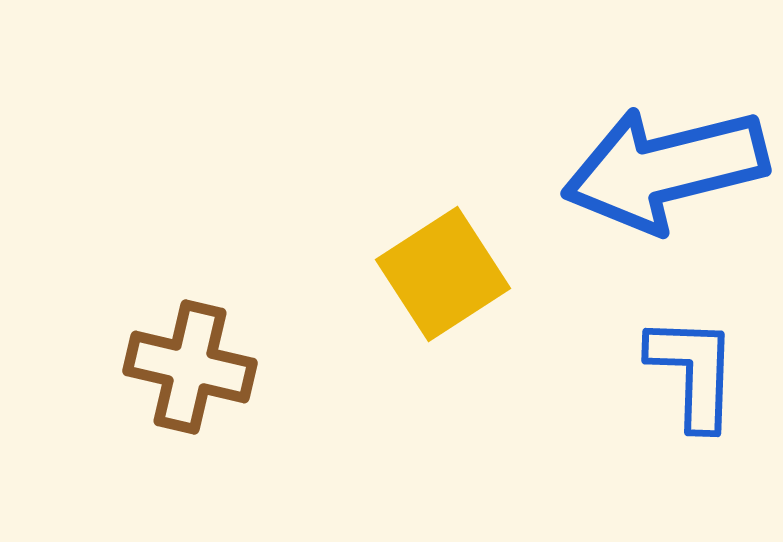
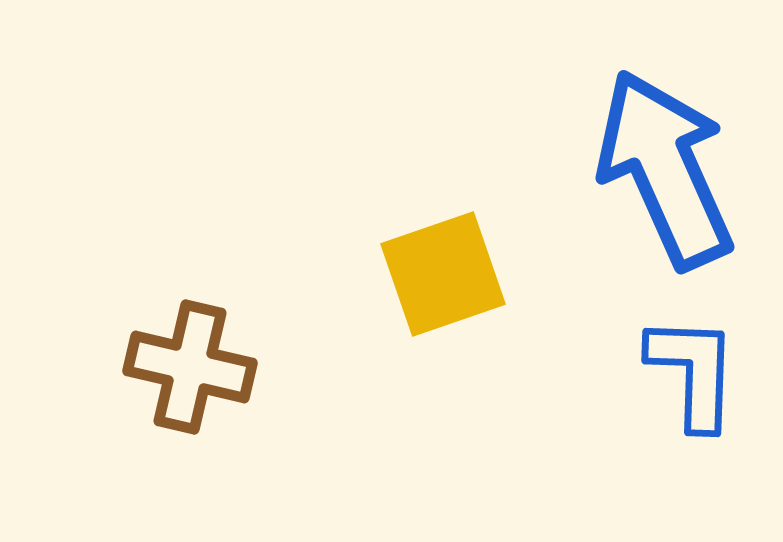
blue arrow: rotated 80 degrees clockwise
yellow square: rotated 14 degrees clockwise
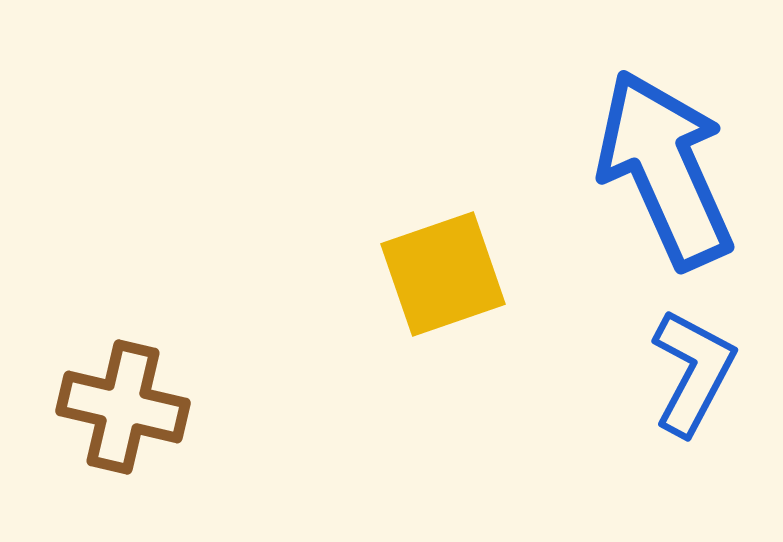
brown cross: moved 67 px left, 40 px down
blue L-shape: rotated 26 degrees clockwise
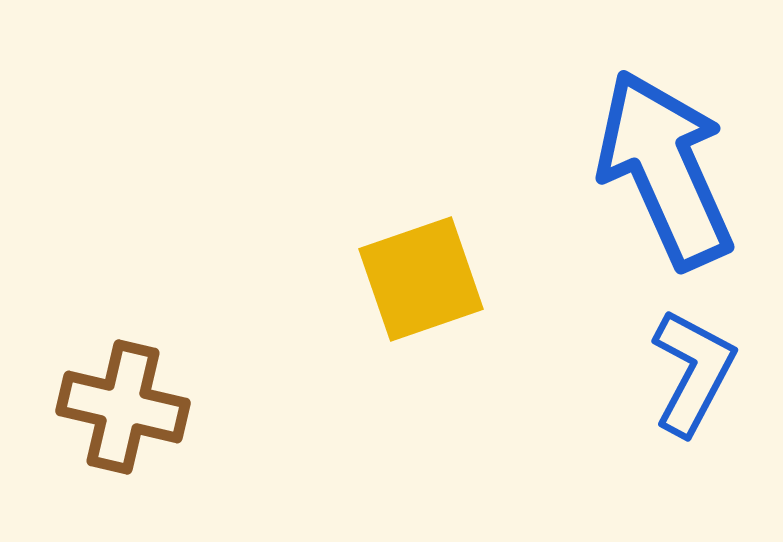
yellow square: moved 22 px left, 5 px down
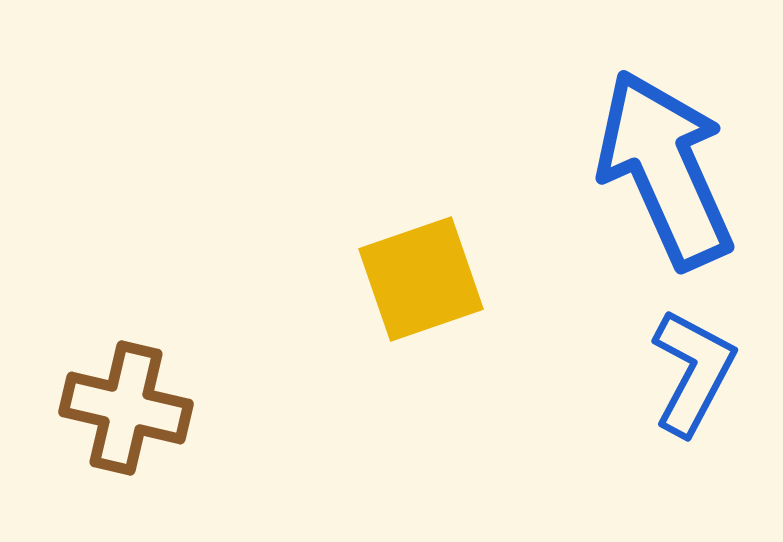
brown cross: moved 3 px right, 1 px down
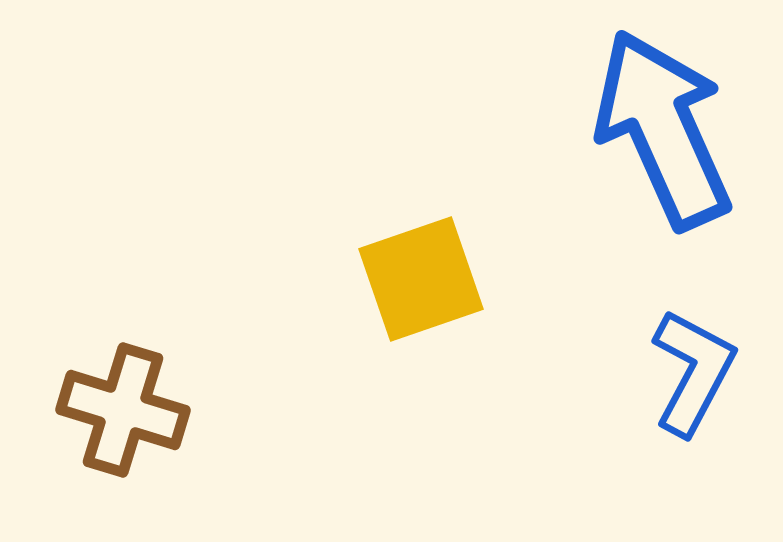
blue arrow: moved 2 px left, 40 px up
brown cross: moved 3 px left, 2 px down; rotated 4 degrees clockwise
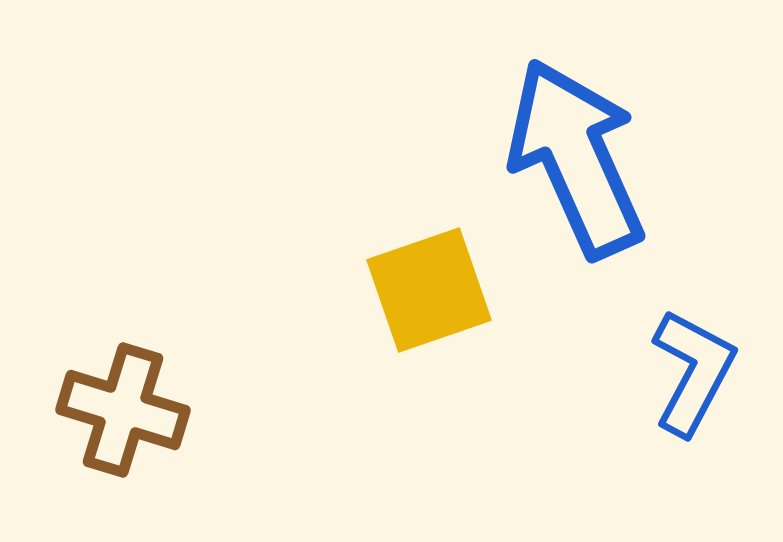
blue arrow: moved 87 px left, 29 px down
yellow square: moved 8 px right, 11 px down
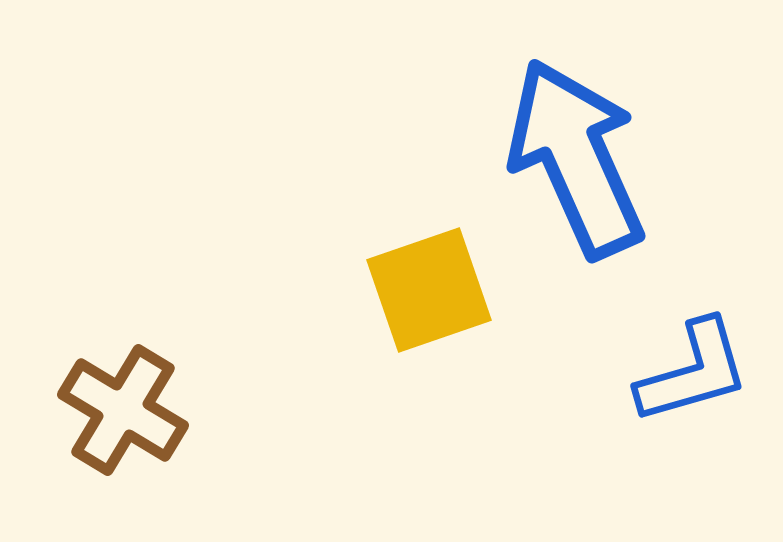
blue L-shape: rotated 46 degrees clockwise
brown cross: rotated 14 degrees clockwise
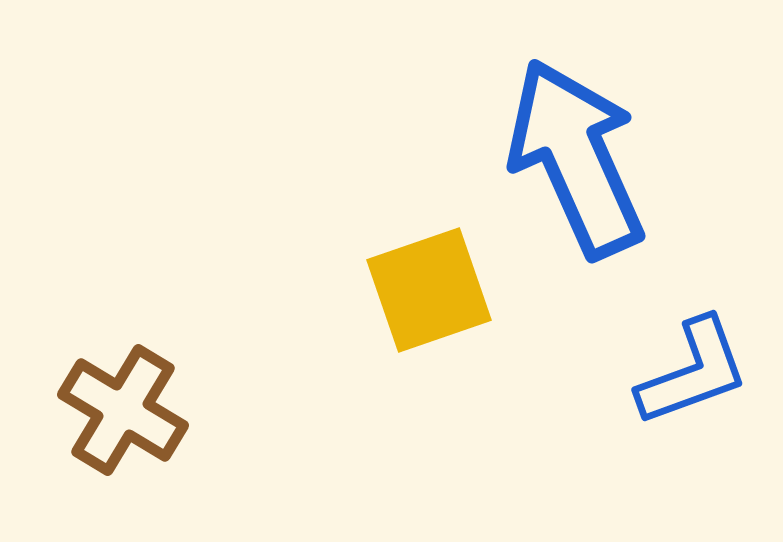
blue L-shape: rotated 4 degrees counterclockwise
